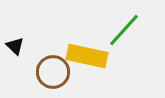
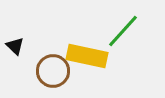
green line: moved 1 px left, 1 px down
brown circle: moved 1 px up
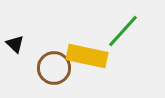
black triangle: moved 2 px up
brown circle: moved 1 px right, 3 px up
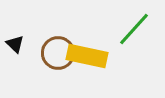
green line: moved 11 px right, 2 px up
brown circle: moved 4 px right, 15 px up
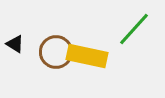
black triangle: rotated 12 degrees counterclockwise
brown circle: moved 2 px left, 1 px up
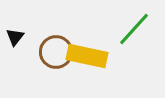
black triangle: moved 7 px up; rotated 36 degrees clockwise
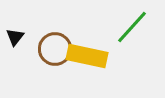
green line: moved 2 px left, 2 px up
brown circle: moved 1 px left, 3 px up
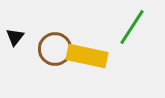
green line: rotated 9 degrees counterclockwise
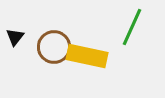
green line: rotated 9 degrees counterclockwise
brown circle: moved 1 px left, 2 px up
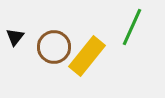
yellow rectangle: rotated 63 degrees counterclockwise
